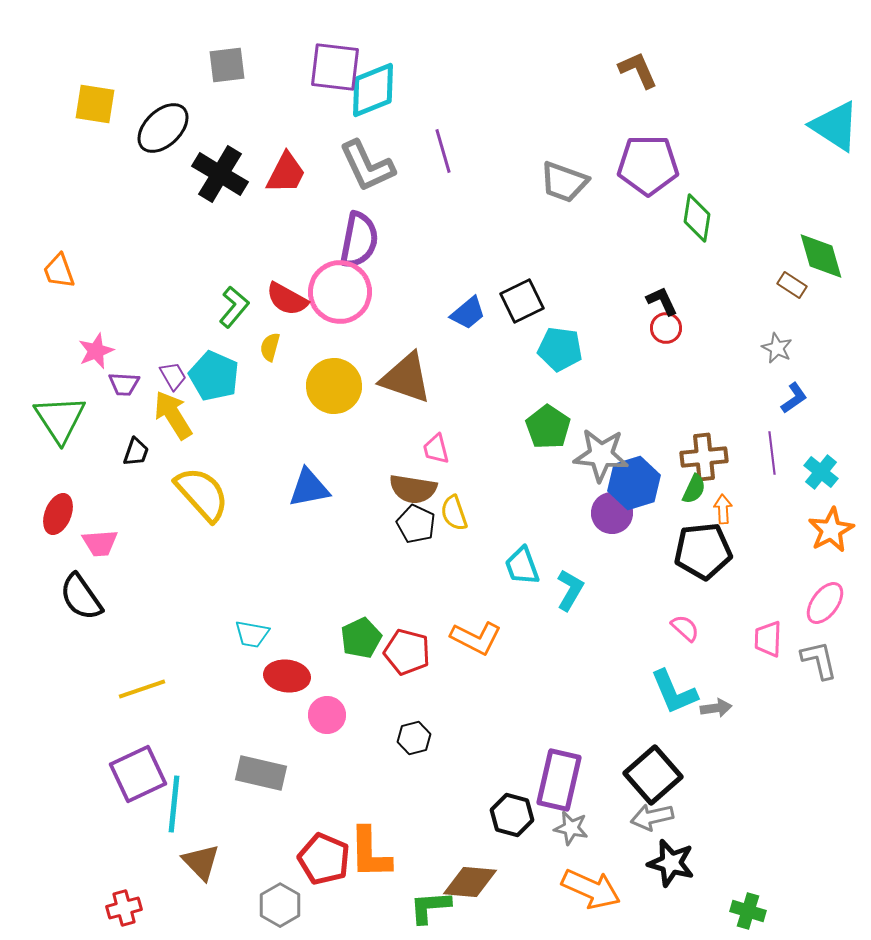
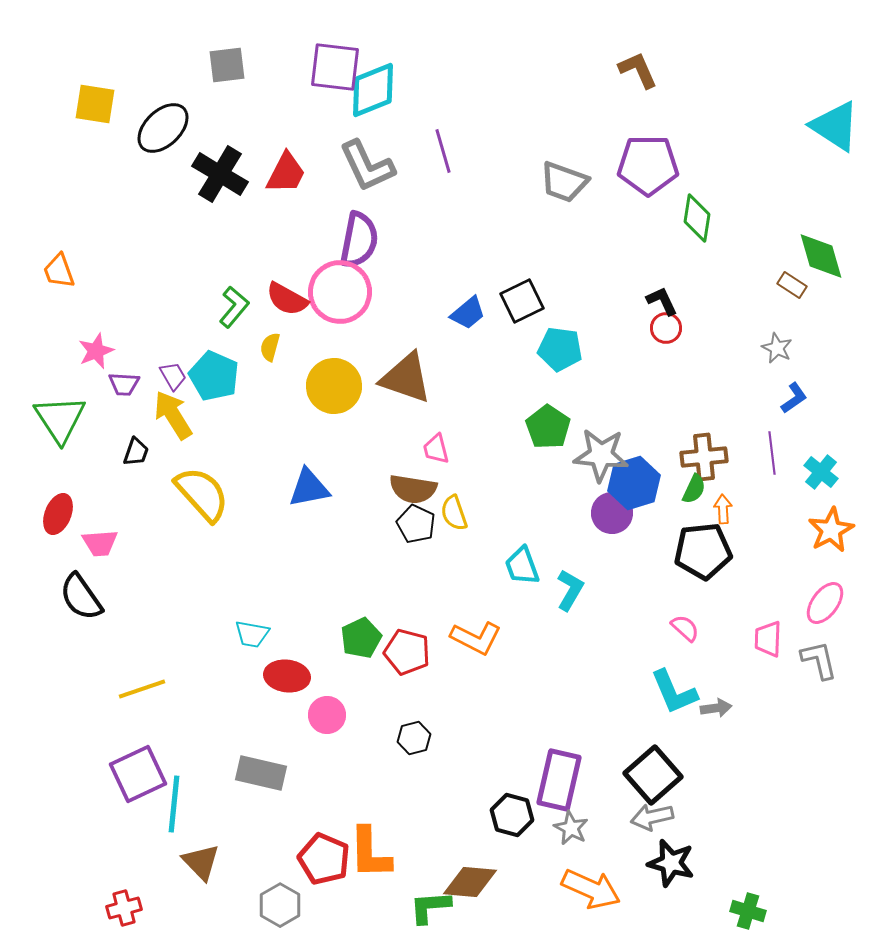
gray star at (571, 828): rotated 16 degrees clockwise
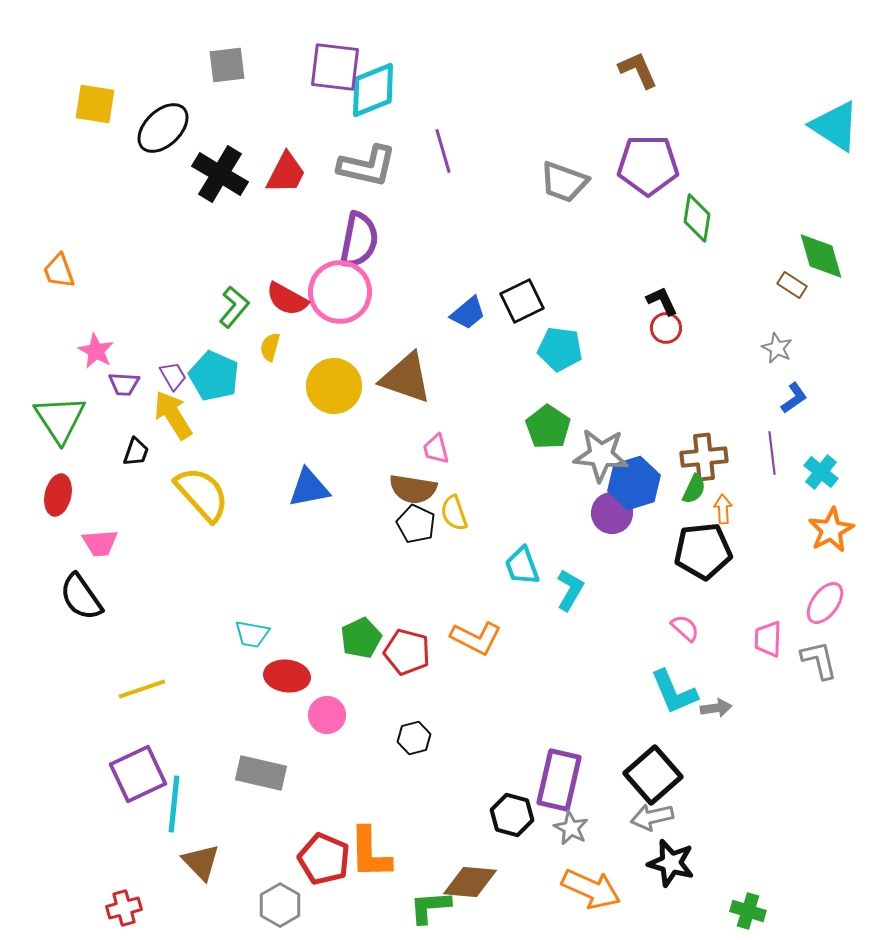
gray L-shape at (367, 166): rotated 52 degrees counterclockwise
pink star at (96, 351): rotated 21 degrees counterclockwise
red ellipse at (58, 514): moved 19 px up; rotated 9 degrees counterclockwise
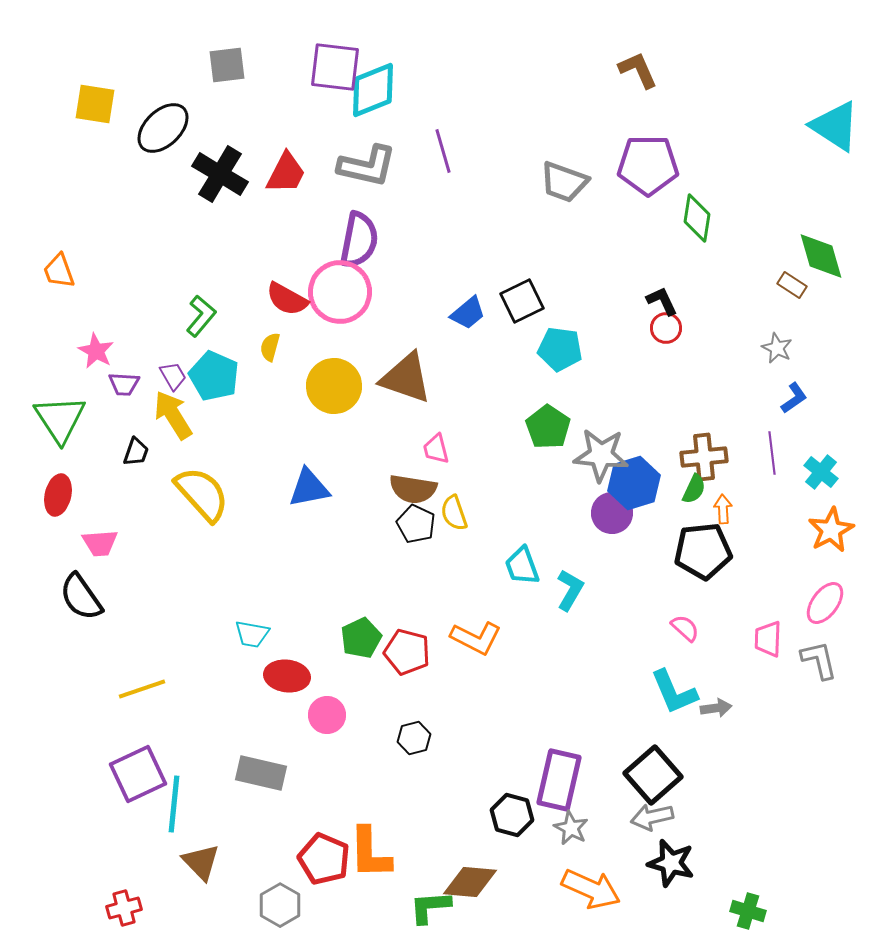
green L-shape at (234, 307): moved 33 px left, 9 px down
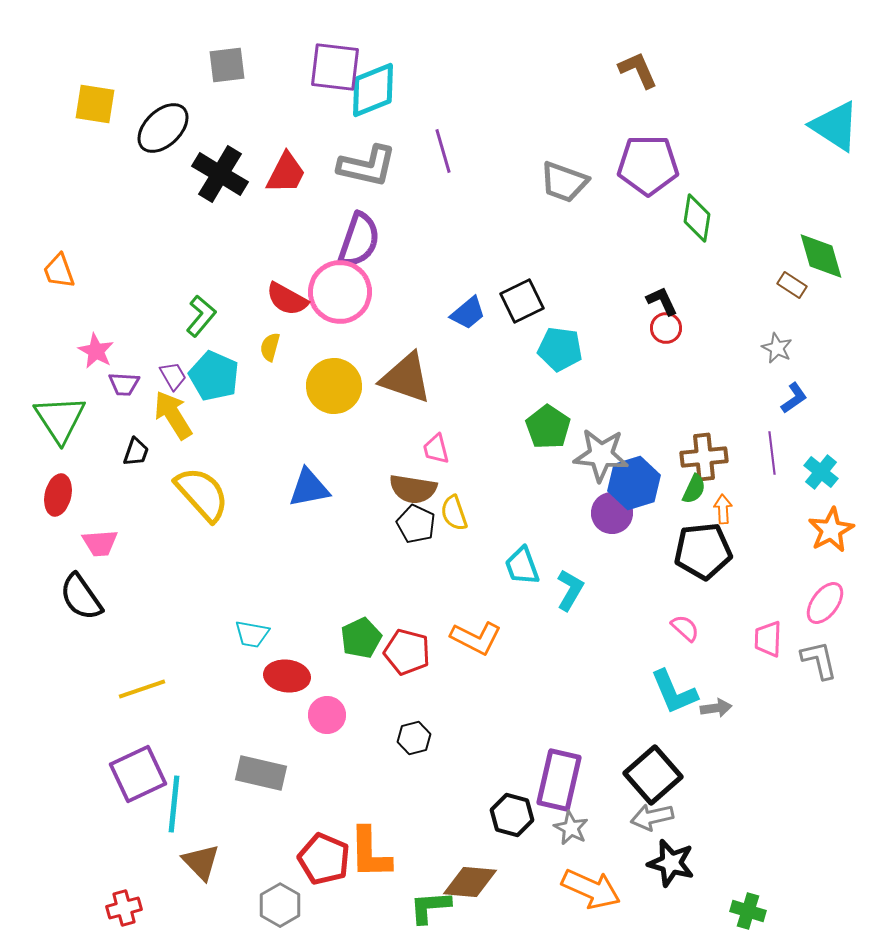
purple semicircle at (359, 240): rotated 8 degrees clockwise
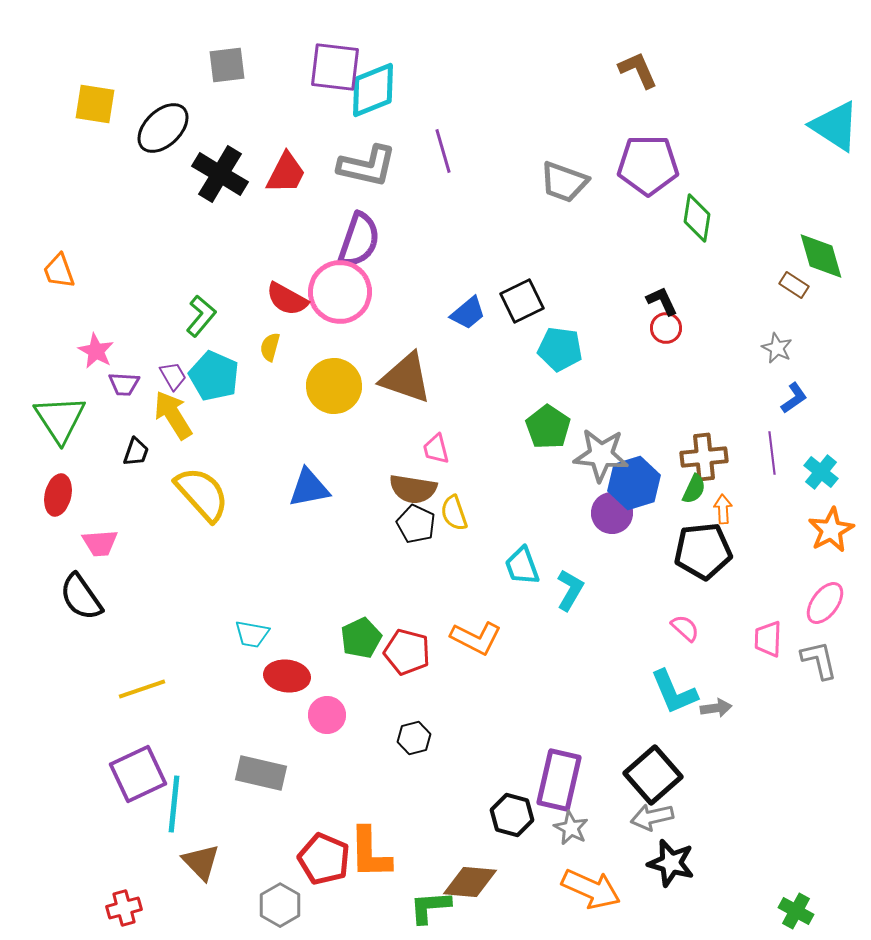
brown rectangle at (792, 285): moved 2 px right
green cross at (748, 911): moved 48 px right; rotated 12 degrees clockwise
